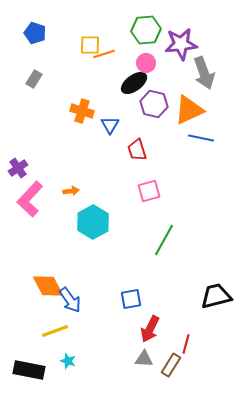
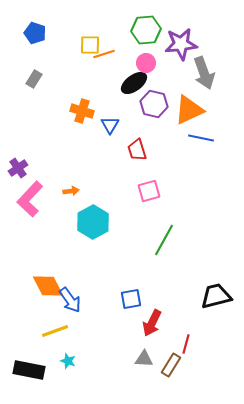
red arrow: moved 2 px right, 6 px up
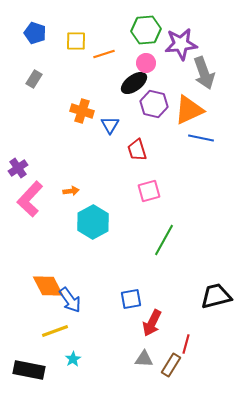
yellow square: moved 14 px left, 4 px up
cyan star: moved 5 px right, 2 px up; rotated 21 degrees clockwise
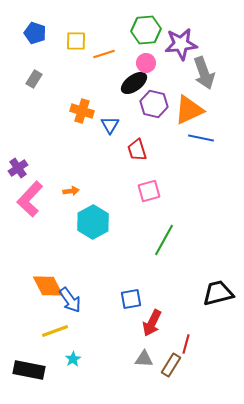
black trapezoid: moved 2 px right, 3 px up
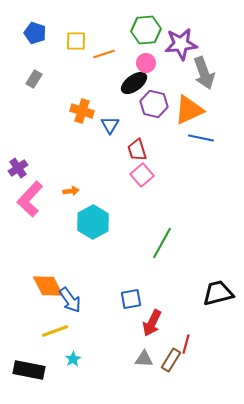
pink square: moved 7 px left, 16 px up; rotated 25 degrees counterclockwise
green line: moved 2 px left, 3 px down
brown rectangle: moved 5 px up
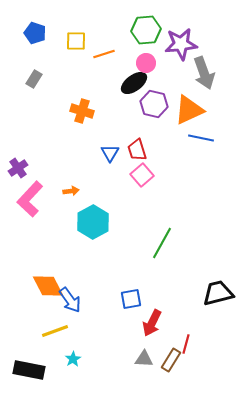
blue triangle: moved 28 px down
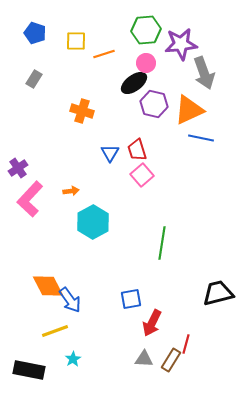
green line: rotated 20 degrees counterclockwise
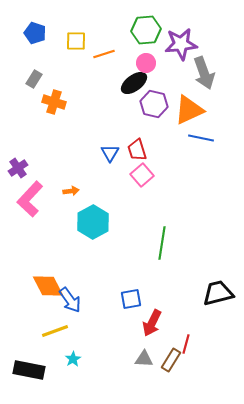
orange cross: moved 28 px left, 9 px up
